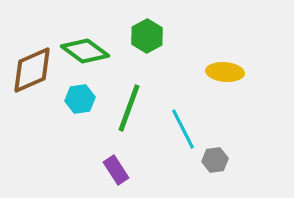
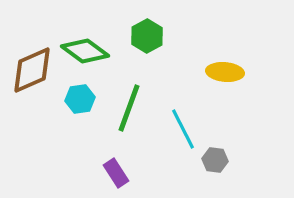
gray hexagon: rotated 15 degrees clockwise
purple rectangle: moved 3 px down
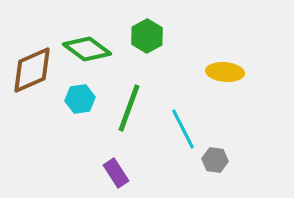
green diamond: moved 2 px right, 2 px up
